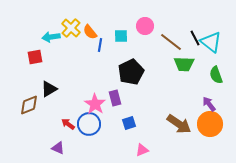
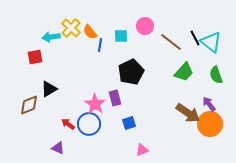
green trapezoid: moved 8 px down; rotated 50 degrees counterclockwise
brown arrow: moved 9 px right, 11 px up
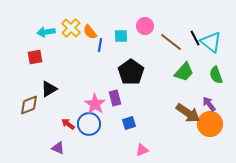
cyan arrow: moved 5 px left, 5 px up
black pentagon: rotated 10 degrees counterclockwise
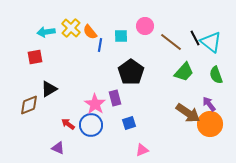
blue circle: moved 2 px right, 1 px down
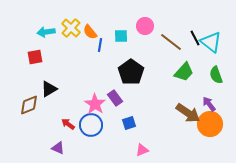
purple rectangle: rotated 21 degrees counterclockwise
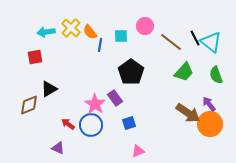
pink triangle: moved 4 px left, 1 px down
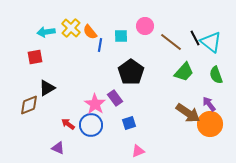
black triangle: moved 2 px left, 1 px up
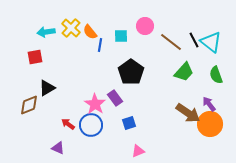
black line: moved 1 px left, 2 px down
